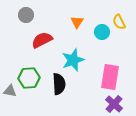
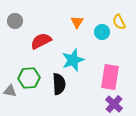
gray circle: moved 11 px left, 6 px down
red semicircle: moved 1 px left, 1 px down
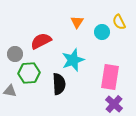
gray circle: moved 33 px down
green hexagon: moved 5 px up
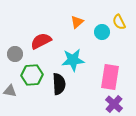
orange triangle: rotated 16 degrees clockwise
cyan star: rotated 15 degrees clockwise
green hexagon: moved 3 px right, 2 px down
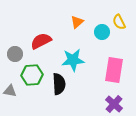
pink rectangle: moved 4 px right, 7 px up
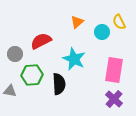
cyan star: moved 1 px right, 1 px up; rotated 30 degrees clockwise
purple cross: moved 5 px up
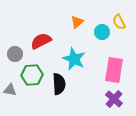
gray triangle: moved 1 px up
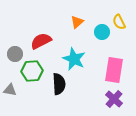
green hexagon: moved 4 px up
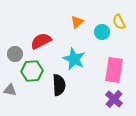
black semicircle: moved 1 px down
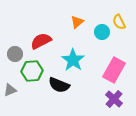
cyan star: moved 1 px left, 1 px down; rotated 10 degrees clockwise
pink rectangle: rotated 20 degrees clockwise
black semicircle: rotated 115 degrees clockwise
gray triangle: rotated 32 degrees counterclockwise
